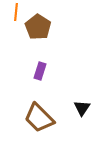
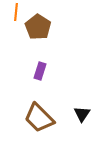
black triangle: moved 6 px down
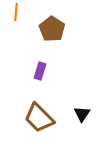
brown pentagon: moved 14 px right, 2 px down
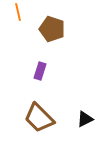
orange line: moved 2 px right; rotated 18 degrees counterclockwise
brown pentagon: rotated 15 degrees counterclockwise
black triangle: moved 3 px right, 5 px down; rotated 30 degrees clockwise
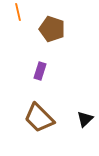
black triangle: rotated 18 degrees counterclockwise
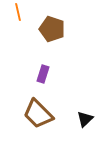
purple rectangle: moved 3 px right, 3 px down
brown trapezoid: moved 1 px left, 4 px up
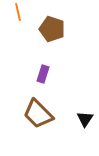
black triangle: rotated 12 degrees counterclockwise
